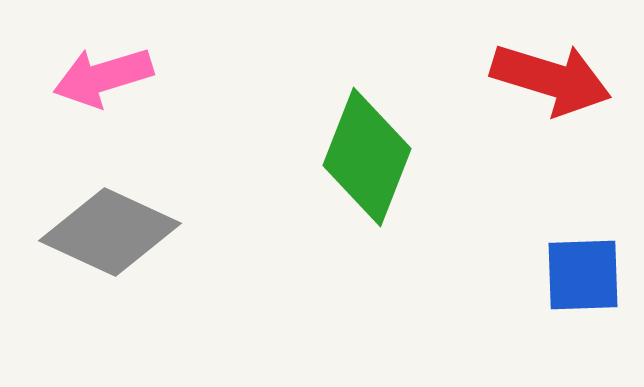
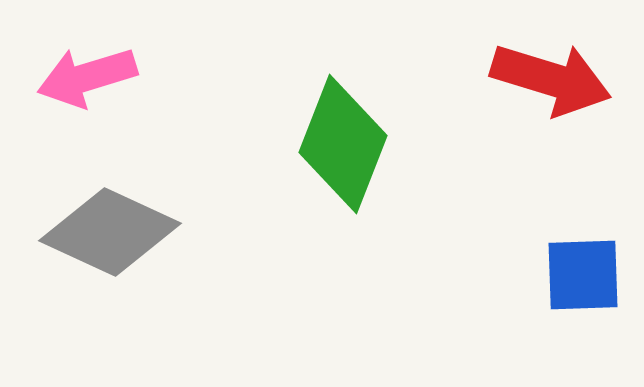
pink arrow: moved 16 px left
green diamond: moved 24 px left, 13 px up
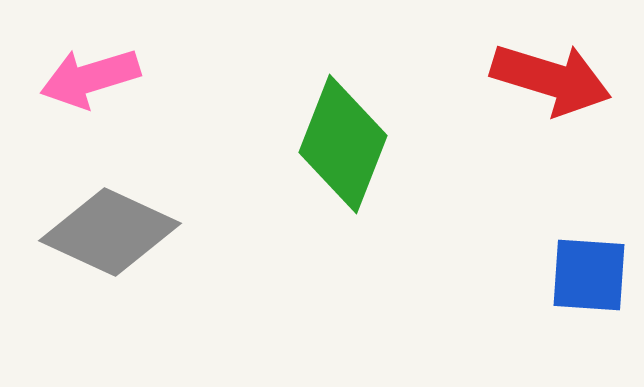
pink arrow: moved 3 px right, 1 px down
blue square: moved 6 px right; rotated 6 degrees clockwise
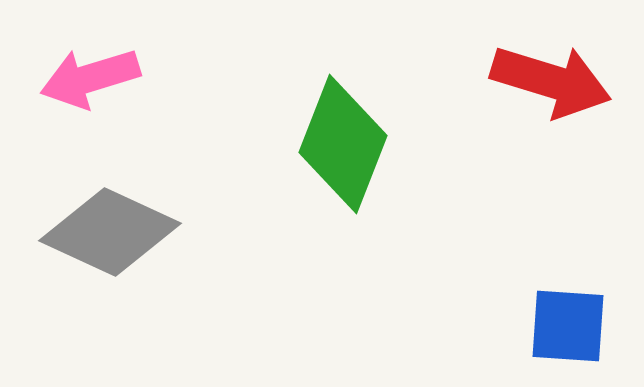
red arrow: moved 2 px down
blue square: moved 21 px left, 51 px down
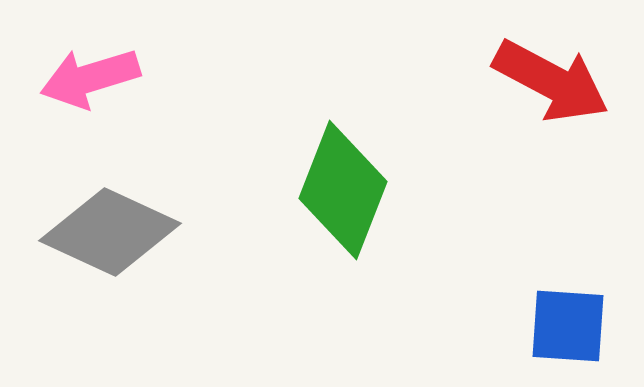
red arrow: rotated 11 degrees clockwise
green diamond: moved 46 px down
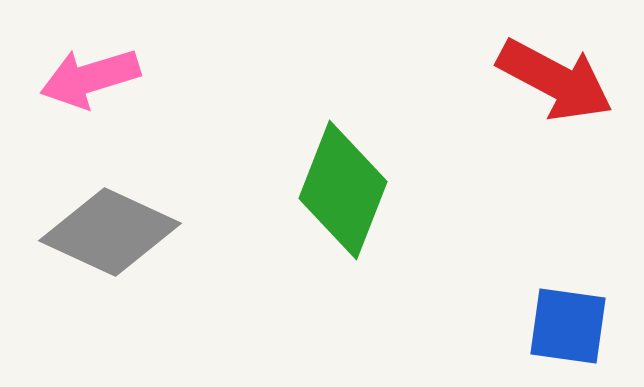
red arrow: moved 4 px right, 1 px up
blue square: rotated 4 degrees clockwise
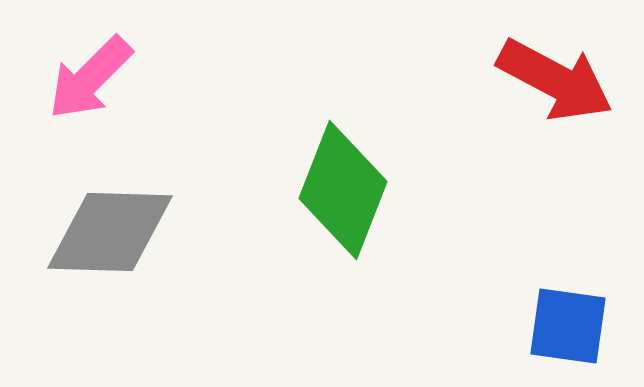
pink arrow: rotated 28 degrees counterclockwise
gray diamond: rotated 23 degrees counterclockwise
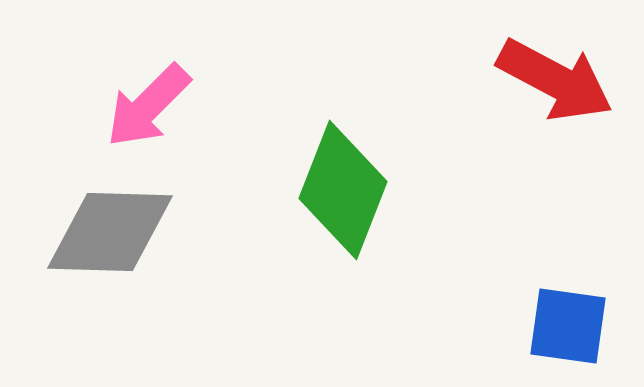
pink arrow: moved 58 px right, 28 px down
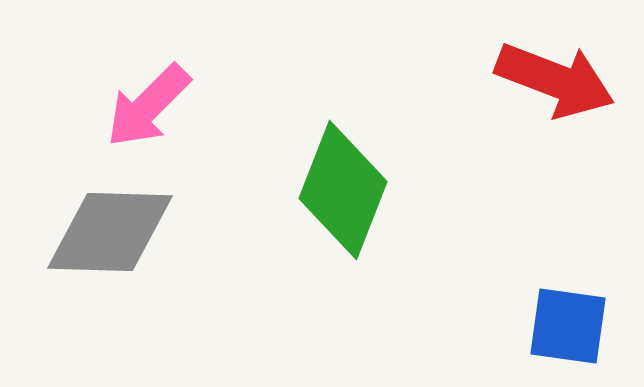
red arrow: rotated 7 degrees counterclockwise
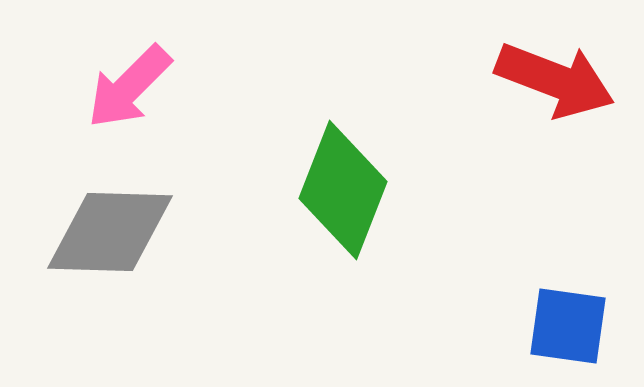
pink arrow: moved 19 px left, 19 px up
